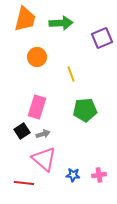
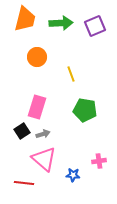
purple square: moved 7 px left, 12 px up
green pentagon: rotated 15 degrees clockwise
pink cross: moved 14 px up
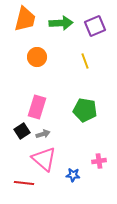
yellow line: moved 14 px right, 13 px up
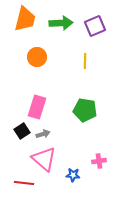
yellow line: rotated 21 degrees clockwise
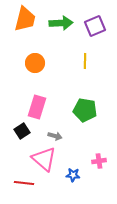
orange circle: moved 2 px left, 6 px down
gray arrow: moved 12 px right, 2 px down; rotated 32 degrees clockwise
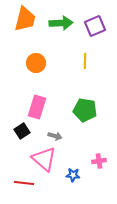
orange circle: moved 1 px right
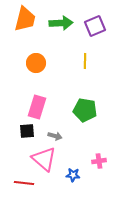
black square: moved 5 px right; rotated 28 degrees clockwise
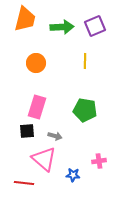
green arrow: moved 1 px right, 4 px down
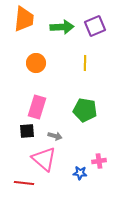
orange trapezoid: moved 1 px left; rotated 8 degrees counterclockwise
yellow line: moved 2 px down
blue star: moved 7 px right, 2 px up
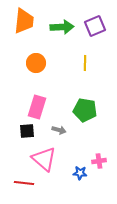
orange trapezoid: moved 2 px down
gray arrow: moved 4 px right, 6 px up
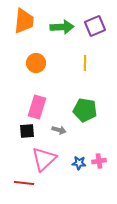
pink triangle: rotated 36 degrees clockwise
blue star: moved 1 px left, 10 px up
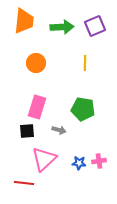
green pentagon: moved 2 px left, 1 px up
